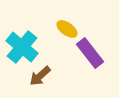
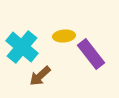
yellow ellipse: moved 3 px left, 7 px down; rotated 40 degrees counterclockwise
purple rectangle: moved 1 px right, 1 px down
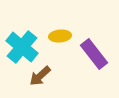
yellow ellipse: moved 4 px left
purple rectangle: moved 3 px right
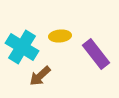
cyan cross: rotated 8 degrees counterclockwise
purple rectangle: moved 2 px right
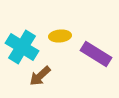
purple rectangle: rotated 20 degrees counterclockwise
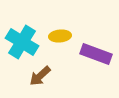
cyan cross: moved 5 px up
purple rectangle: rotated 12 degrees counterclockwise
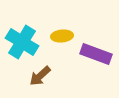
yellow ellipse: moved 2 px right
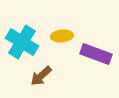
brown arrow: moved 1 px right
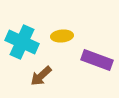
cyan cross: rotated 8 degrees counterclockwise
purple rectangle: moved 1 px right, 6 px down
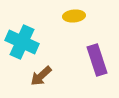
yellow ellipse: moved 12 px right, 20 px up
purple rectangle: rotated 52 degrees clockwise
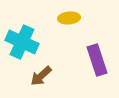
yellow ellipse: moved 5 px left, 2 px down
